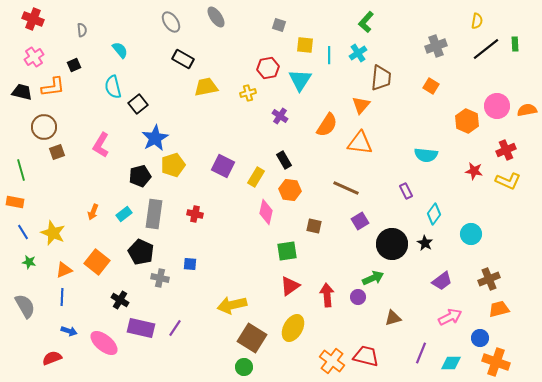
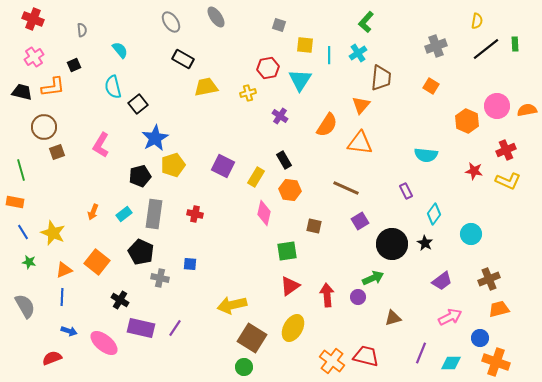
pink diamond at (266, 212): moved 2 px left, 1 px down
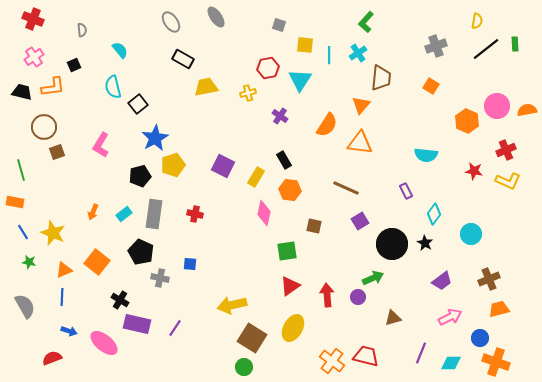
purple rectangle at (141, 328): moved 4 px left, 4 px up
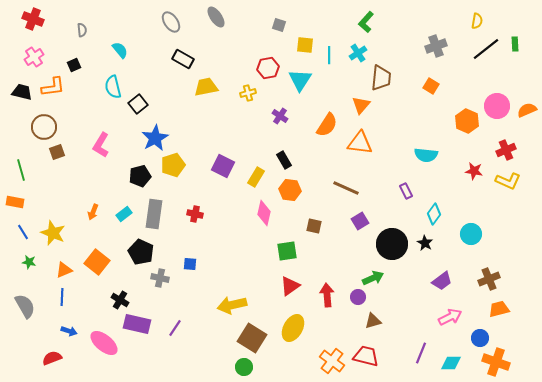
orange semicircle at (527, 110): rotated 12 degrees counterclockwise
brown triangle at (393, 318): moved 20 px left, 3 px down
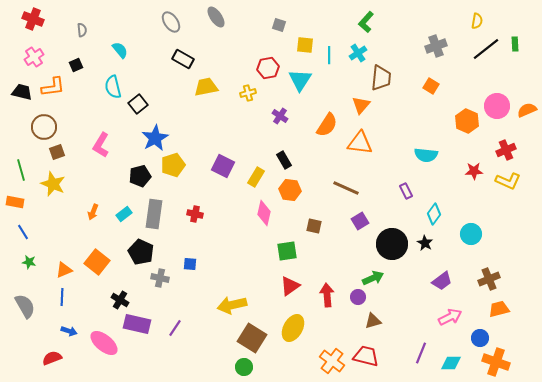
black square at (74, 65): moved 2 px right
red star at (474, 171): rotated 12 degrees counterclockwise
yellow star at (53, 233): moved 49 px up
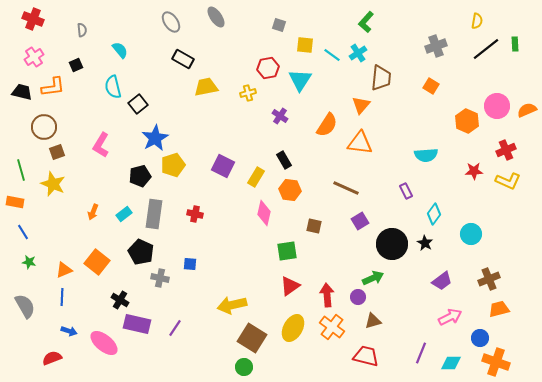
cyan line at (329, 55): moved 3 px right; rotated 54 degrees counterclockwise
cyan semicircle at (426, 155): rotated 10 degrees counterclockwise
orange cross at (332, 361): moved 34 px up
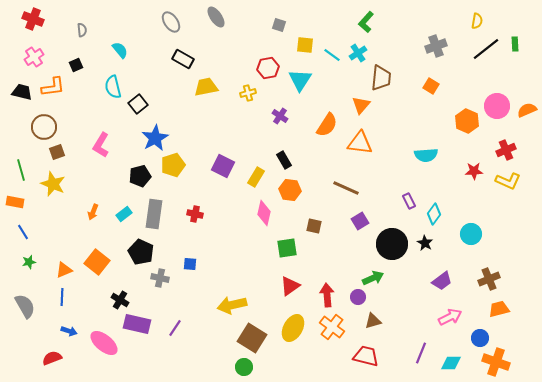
purple rectangle at (406, 191): moved 3 px right, 10 px down
green square at (287, 251): moved 3 px up
green star at (29, 262): rotated 24 degrees counterclockwise
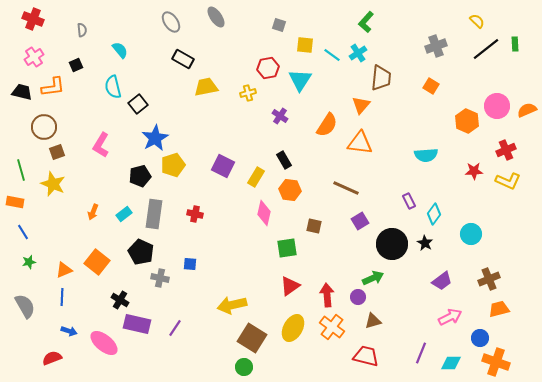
yellow semicircle at (477, 21): rotated 56 degrees counterclockwise
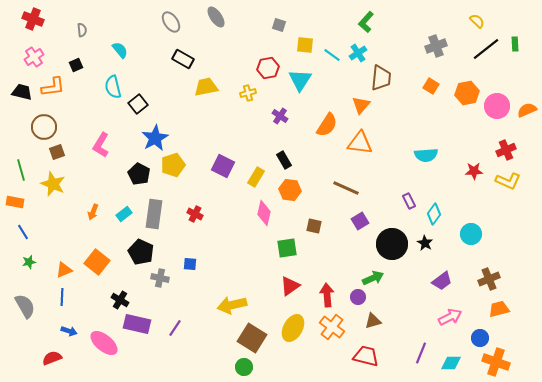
orange hexagon at (467, 121): moved 28 px up; rotated 25 degrees clockwise
black pentagon at (140, 176): moved 1 px left, 2 px up; rotated 30 degrees counterclockwise
red cross at (195, 214): rotated 14 degrees clockwise
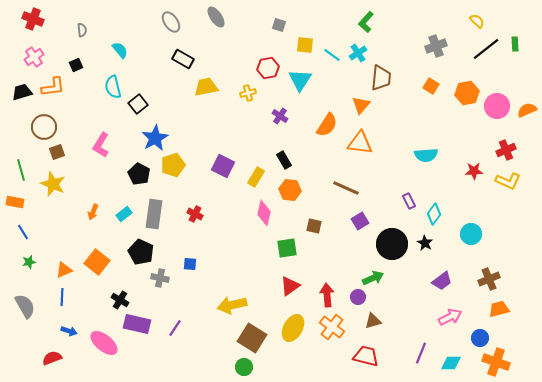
black trapezoid at (22, 92): rotated 30 degrees counterclockwise
